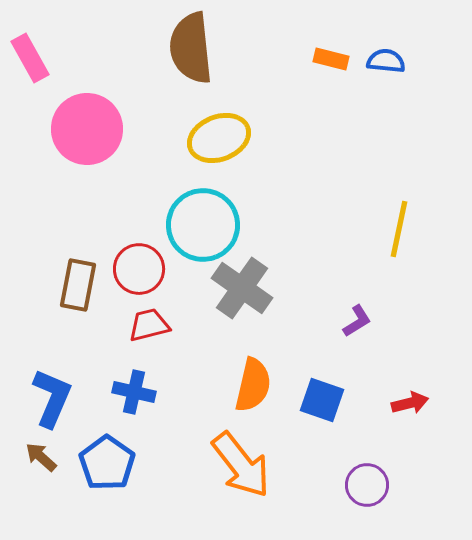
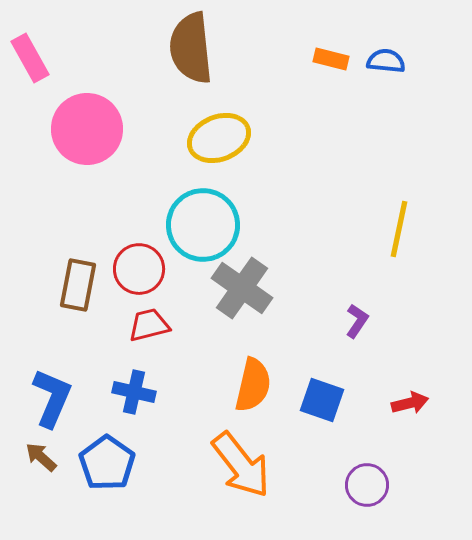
purple L-shape: rotated 24 degrees counterclockwise
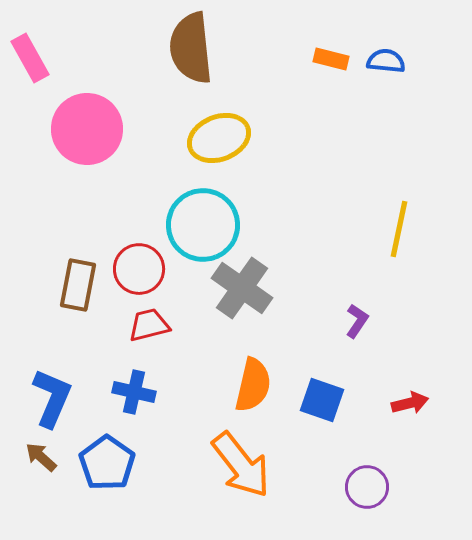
purple circle: moved 2 px down
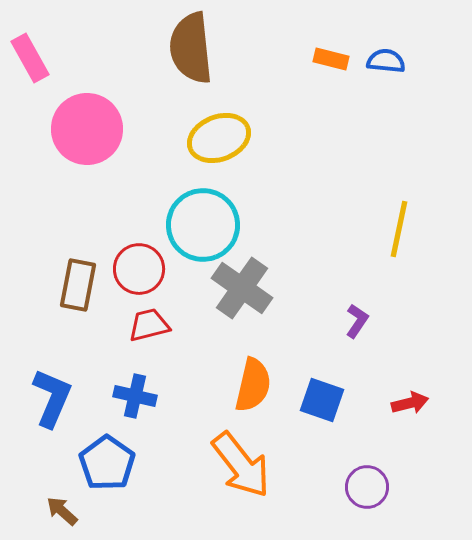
blue cross: moved 1 px right, 4 px down
brown arrow: moved 21 px right, 54 px down
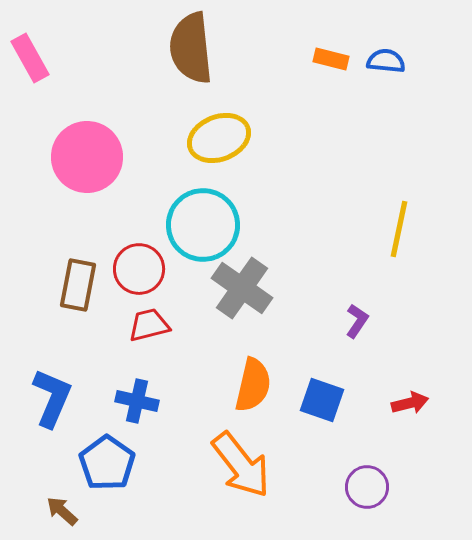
pink circle: moved 28 px down
blue cross: moved 2 px right, 5 px down
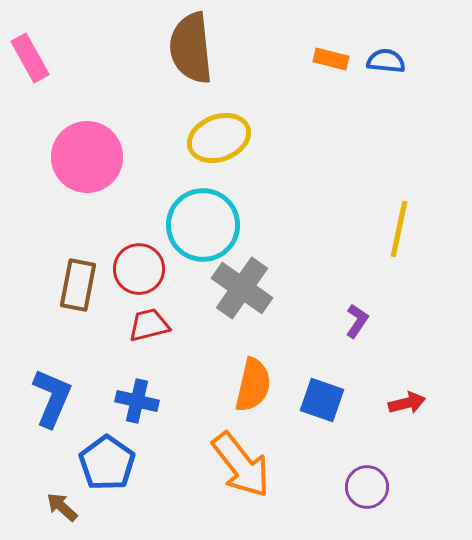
red arrow: moved 3 px left
brown arrow: moved 4 px up
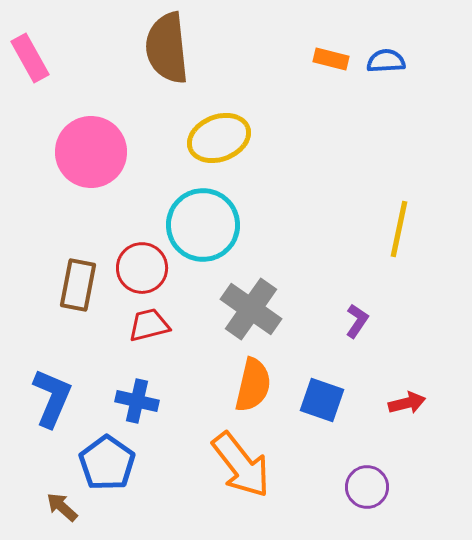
brown semicircle: moved 24 px left
blue semicircle: rotated 9 degrees counterclockwise
pink circle: moved 4 px right, 5 px up
red circle: moved 3 px right, 1 px up
gray cross: moved 9 px right, 21 px down
